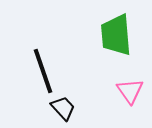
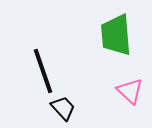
pink triangle: rotated 12 degrees counterclockwise
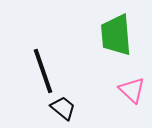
pink triangle: moved 2 px right, 1 px up
black trapezoid: rotated 8 degrees counterclockwise
